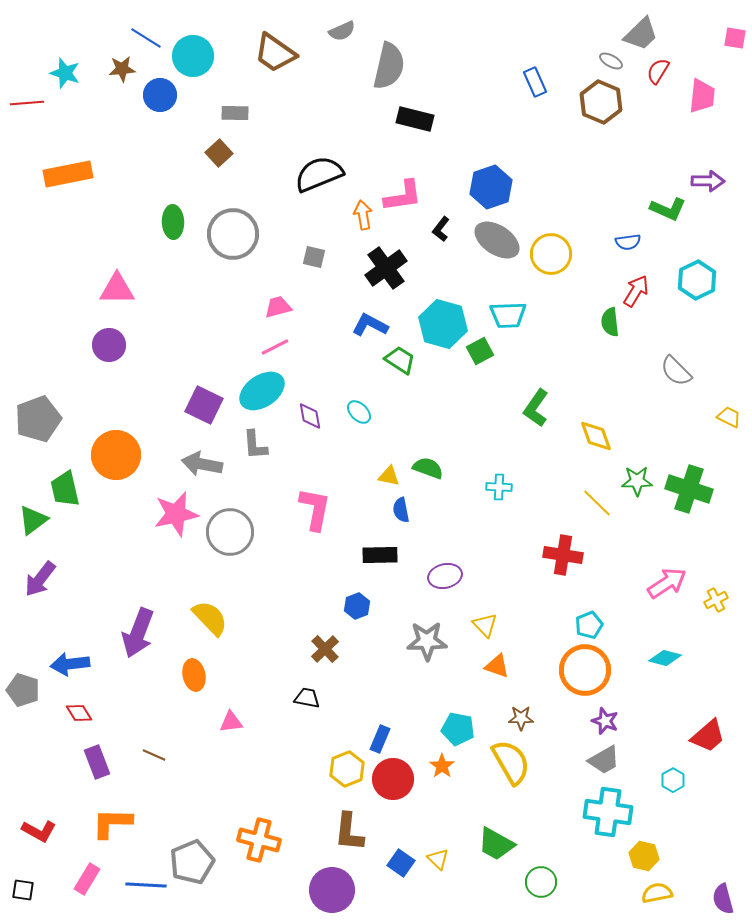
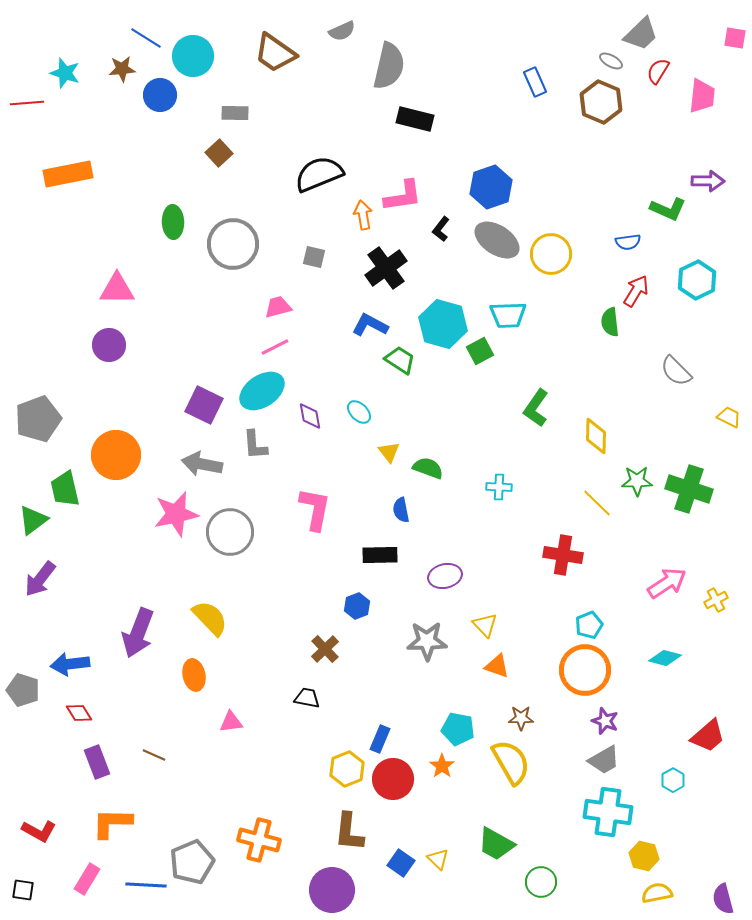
gray circle at (233, 234): moved 10 px down
yellow diamond at (596, 436): rotated 21 degrees clockwise
yellow triangle at (389, 476): moved 24 px up; rotated 40 degrees clockwise
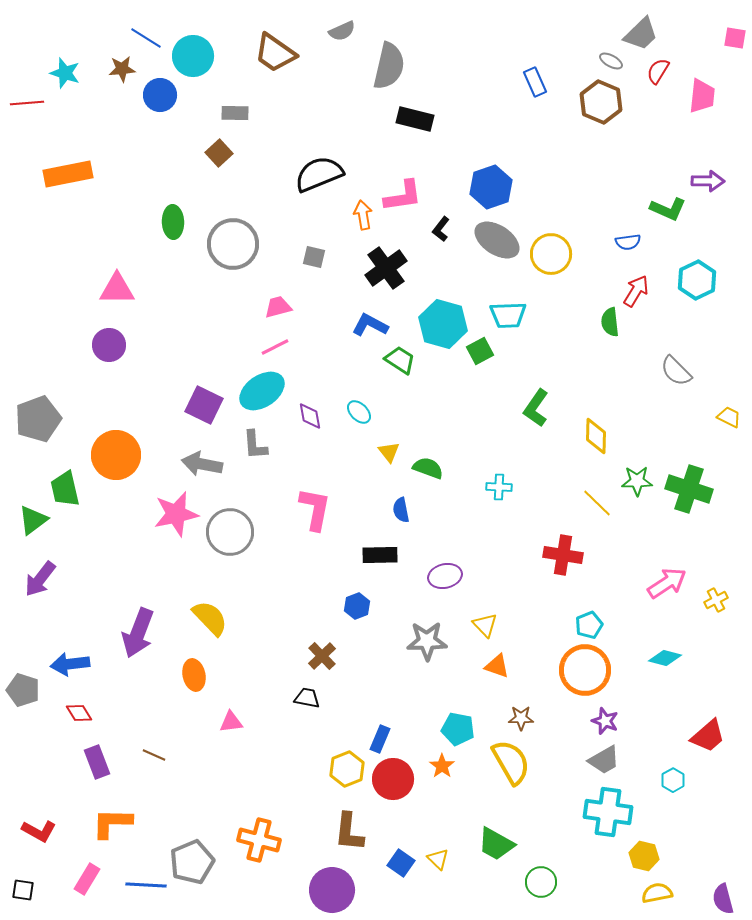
brown cross at (325, 649): moved 3 px left, 7 px down
